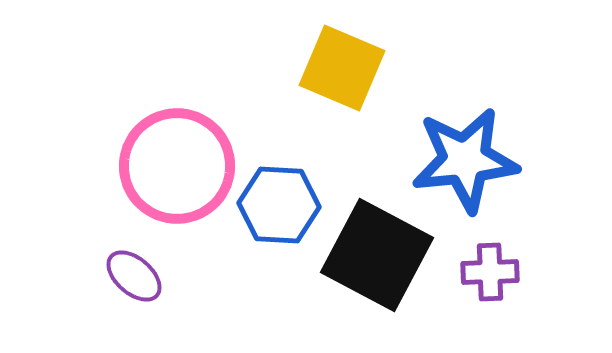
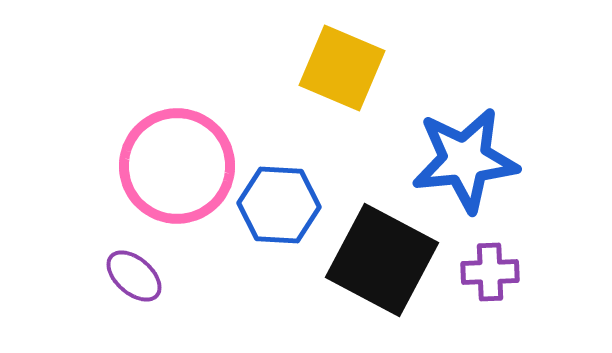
black square: moved 5 px right, 5 px down
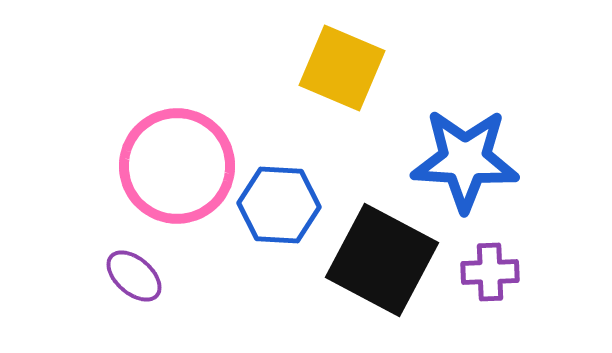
blue star: rotated 9 degrees clockwise
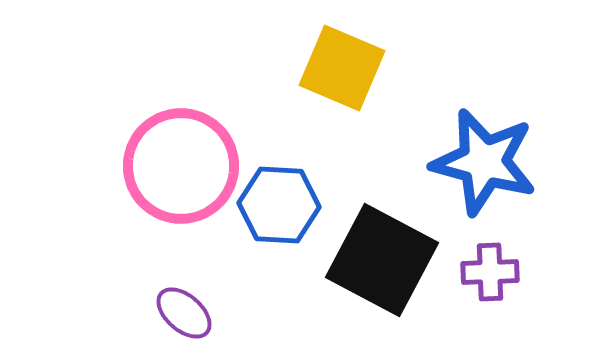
blue star: moved 19 px right, 2 px down; rotated 12 degrees clockwise
pink circle: moved 4 px right
purple ellipse: moved 50 px right, 37 px down
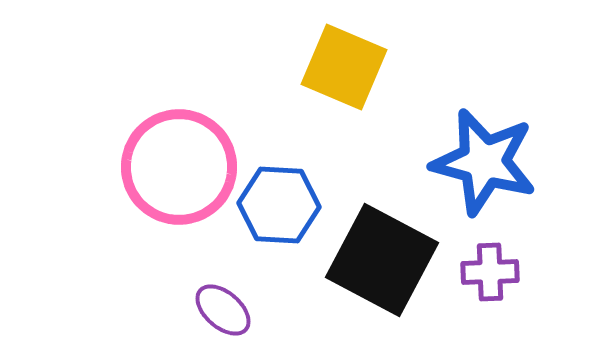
yellow square: moved 2 px right, 1 px up
pink circle: moved 2 px left, 1 px down
purple ellipse: moved 39 px right, 3 px up
